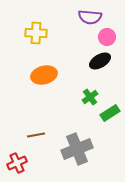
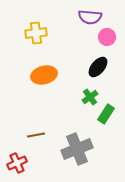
yellow cross: rotated 10 degrees counterclockwise
black ellipse: moved 2 px left, 6 px down; rotated 20 degrees counterclockwise
green rectangle: moved 4 px left, 1 px down; rotated 24 degrees counterclockwise
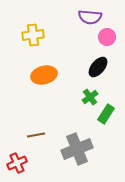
yellow cross: moved 3 px left, 2 px down
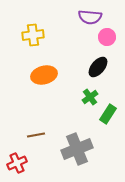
green rectangle: moved 2 px right
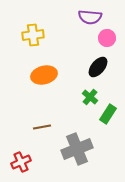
pink circle: moved 1 px down
green cross: rotated 14 degrees counterclockwise
brown line: moved 6 px right, 8 px up
red cross: moved 4 px right, 1 px up
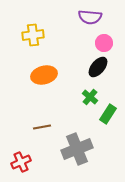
pink circle: moved 3 px left, 5 px down
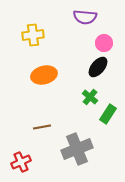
purple semicircle: moved 5 px left
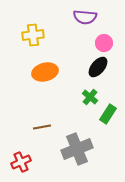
orange ellipse: moved 1 px right, 3 px up
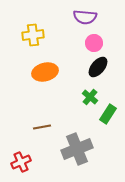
pink circle: moved 10 px left
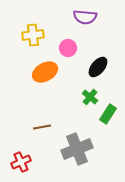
pink circle: moved 26 px left, 5 px down
orange ellipse: rotated 15 degrees counterclockwise
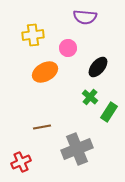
green rectangle: moved 1 px right, 2 px up
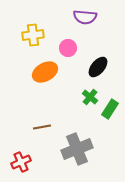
green rectangle: moved 1 px right, 3 px up
